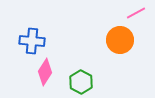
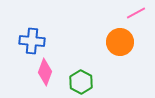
orange circle: moved 2 px down
pink diamond: rotated 12 degrees counterclockwise
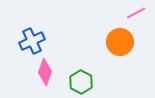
blue cross: rotated 30 degrees counterclockwise
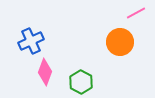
blue cross: moved 1 px left
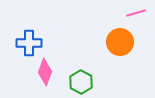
pink line: rotated 12 degrees clockwise
blue cross: moved 2 px left, 2 px down; rotated 25 degrees clockwise
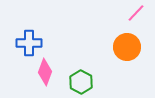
pink line: rotated 30 degrees counterclockwise
orange circle: moved 7 px right, 5 px down
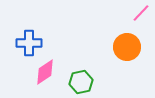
pink line: moved 5 px right
pink diamond: rotated 36 degrees clockwise
green hexagon: rotated 20 degrees clockwise
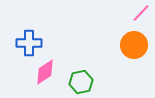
orange circle: moved 7 px right, 2 px up
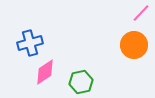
blue cross: moved 1 px right; rotated 15 degrees counterclockwise
